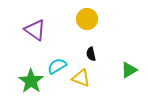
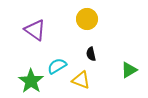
yellow triangle: moved 2 px down
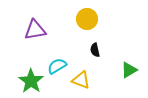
purple triangle: rotated 45 degrees counterclockwise
black semicircle: moved 4 px right, 4 px up
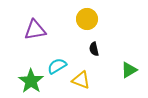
black semicircle: moved 1 px left, 1 px up
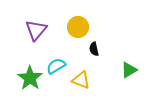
yellow circle: moved 9 px left, 8 px down
purple triangle: moved 1 px right; rotated 40 degrees counterclockwise
cyan semicircle: moved 1 px left
green star: moved 1 px left, 3 px up
